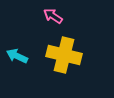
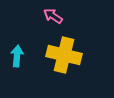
cyan arrow: rotated 70 degrees clockwise
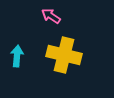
pink arrow: moved 2 px left
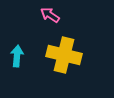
pink arrow: moved 1 px left, 1 px up
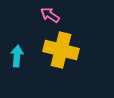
yellow cross: moved 3 px left, 5 px up
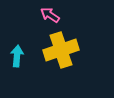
yellow cross: rotated 32 degrees counterclockwise
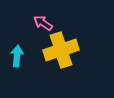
pink arrow: moved 7 px left, 8 px down
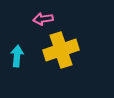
pink arrow: moved 4 px up; rotated 42 degrees counterclockwise
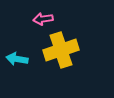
cyan arrow: moved 3 px down; rotated 85 degrees counterclockwise
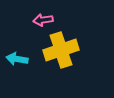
pink arrow: moved 1 px down
